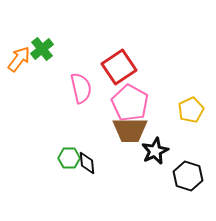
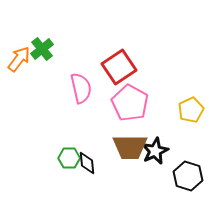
brown trapezoid: moved 17 px down
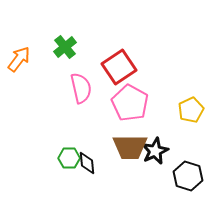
green cross: moved 23 px right, 2 px up
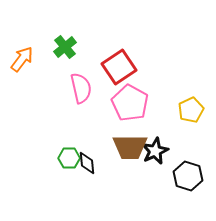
orange arrow: moved 3 px right
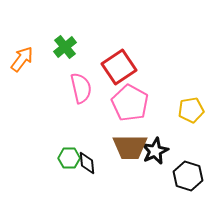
yellow pentagon: rotated 15 degrees clockwise
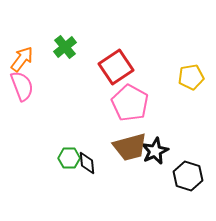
red square: moved 3 px left
pink semicircle: moved 59 px left, 2 px up; rotated 8 degrees counterclockwise
yellow pentagon: moved 33 px up
brown trapezoid: rotated 15 degrees counterclockwise
